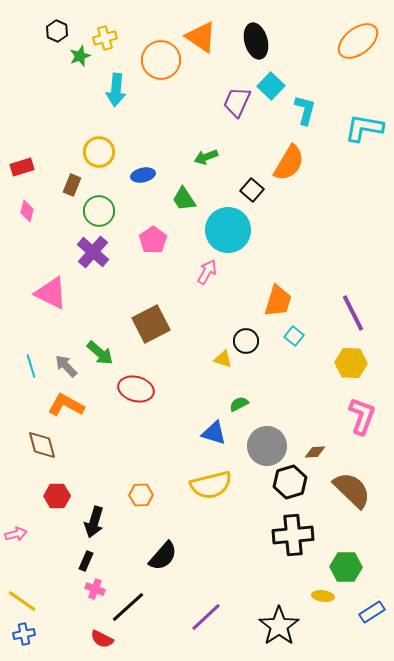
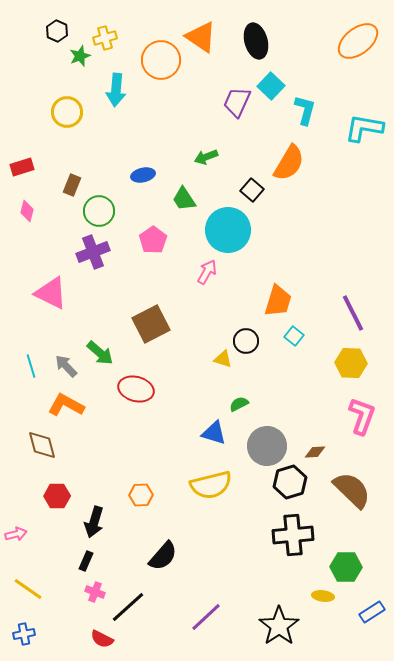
yellow circle at (99, 152): moved 32 px left, 40 px up
purple cross at (93, 252): rotated 28 degrees clockwise
pink cross at (95, 589): moved 3 px down
yellow line at (22, 601): moved 6 px right, 12 px up
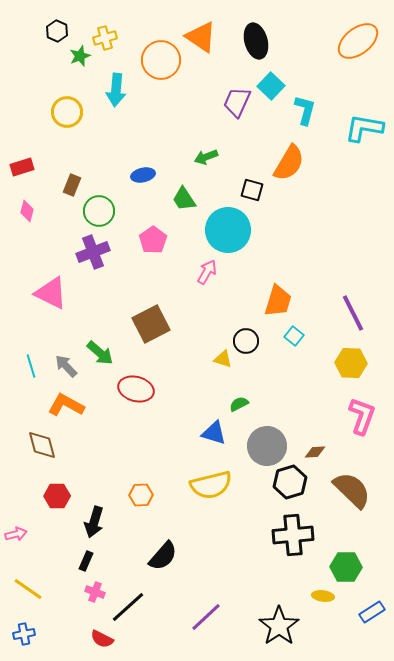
black square at (252, 190): rotated 25 degrees counterclockwise
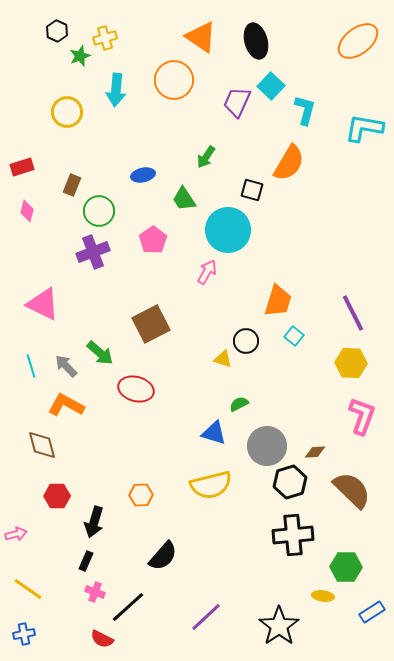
orange circle at (161, 60): moved 13 px right, 20 px down
green arrow at (206, 157): rotated 35 degrees counterclockwise
pink triangle at (51, 293): moved 8 px left, 11 px down
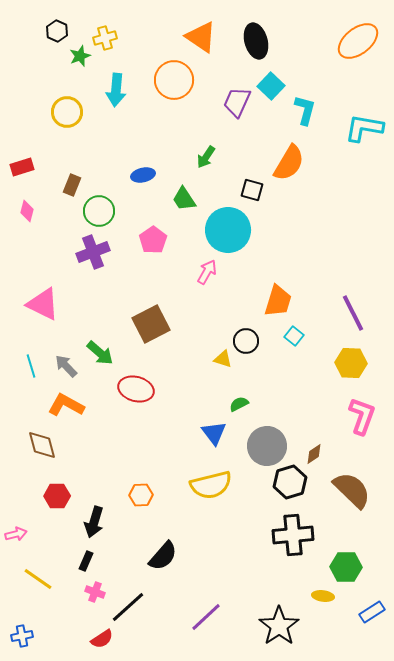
blue triangle at (214, 433): rotated 36 degrees clockwise
brown diamond at (315, 452): moved 1 px left, 2 px down; rotated 30 degrees counterclockwise
yellow line at (28, 589): moved 10 px right, 10 px up
blue cross at (24, 634): moved 2 px left, 2 px down
red semicircle at (102, 639): rotated 60 degrees counterclockwise
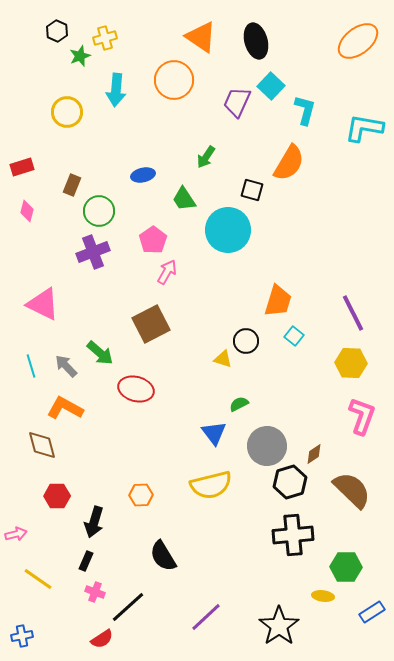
pink arrow at (207, 272): moved 40 px left
orange L-shape at (66, 405): moved 1 px left, 3 px down
black semicircle at (163, 556): rotated 108 degrees clockwise
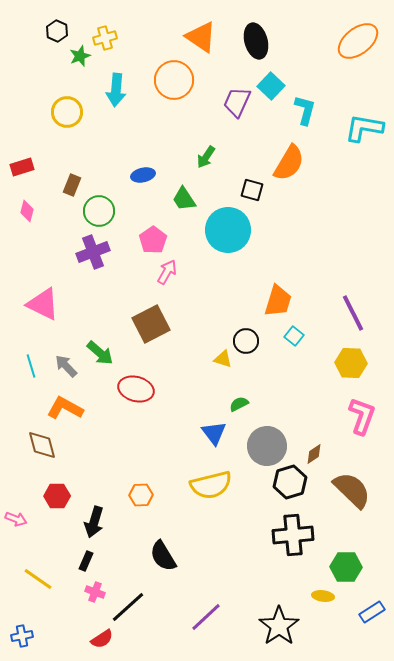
pink arrow at (16, 534): moved 15 px up; rotated 35 degrees clockwise
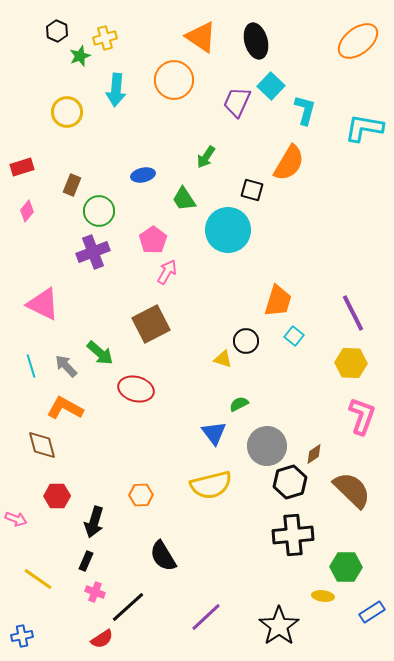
pink diamond at (27, 211): rotated 25 degrees clockwise
